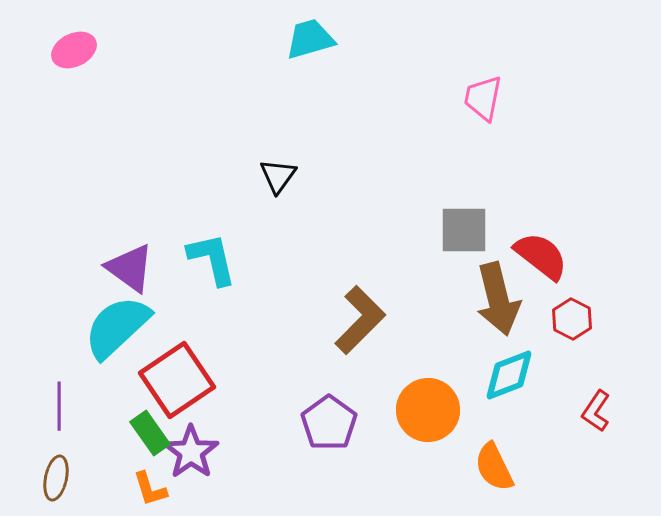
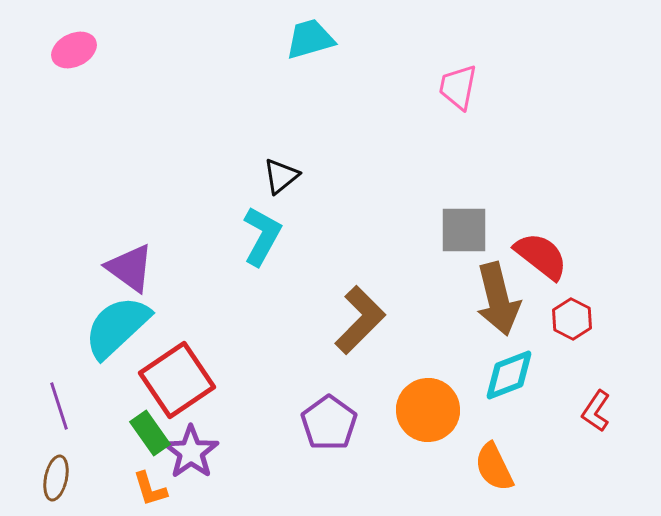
pink trapezoid: moved 25 px left, 11 px up
black triangle: moved 3 px right; rotated 15 degrees clockwise
cyan L-shape: moved 50 px right, 23 px up; rotated 42 degrees clockwise
purple line: rotated 18 degrees counterclockwise
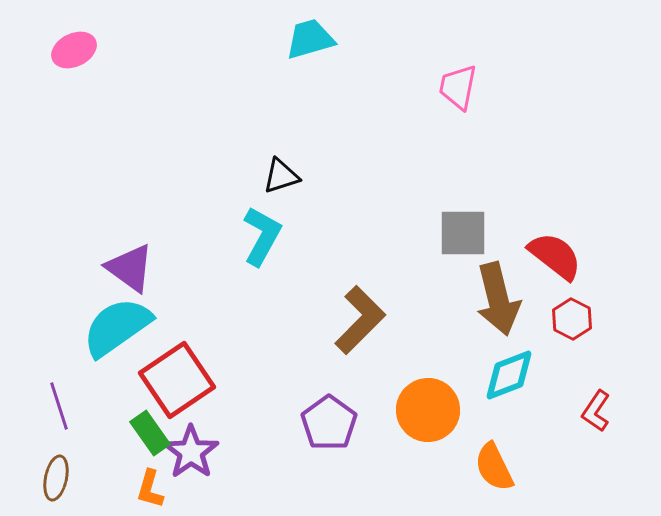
black triangle: rotated 21 degrees clockwise
gray square: moved 1 px left, 3 px down
red semicircle: moved 14 px right
cyan semicircle: rotated 8 degrees clockwise
orange L-shape: rotated 33 degrees clockwise
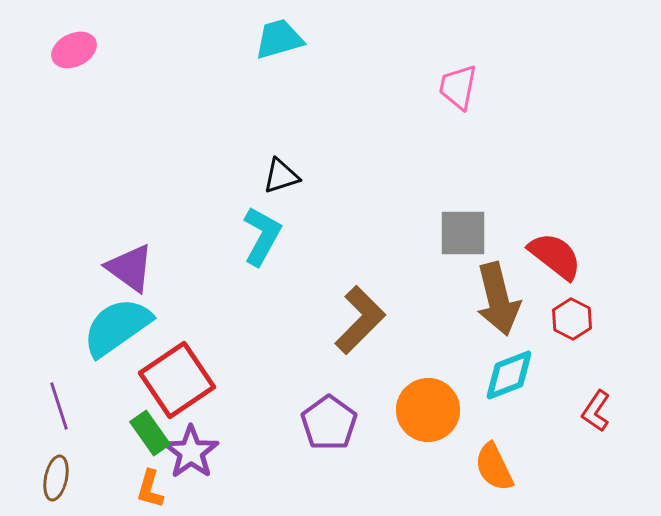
cyan trapezoid: moved 31 px left
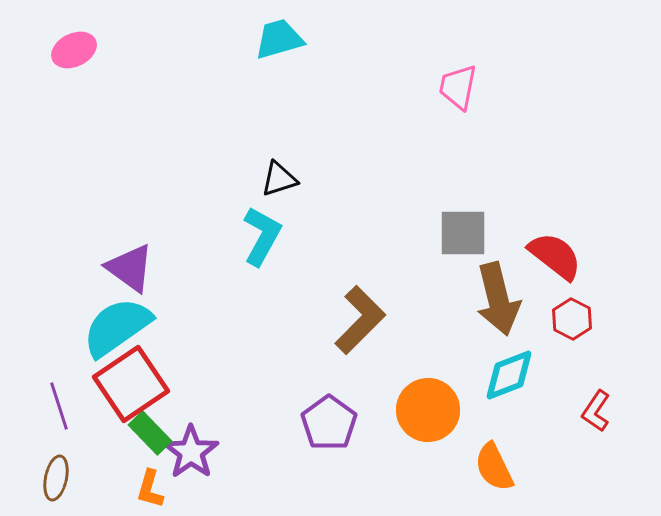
black triangle: moved 2 px left, 3 px down
red square: moved 46 px left, 4 px down
green rectangle: rotated 9 degrees counterclockwise
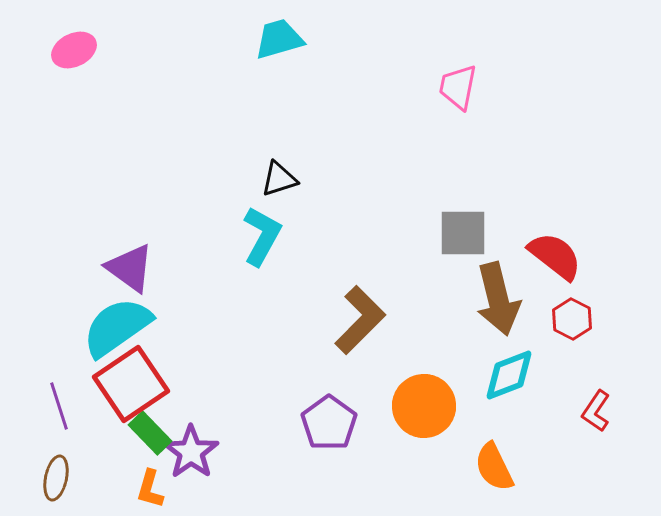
orange circle: moved 4 px left, 4 px up
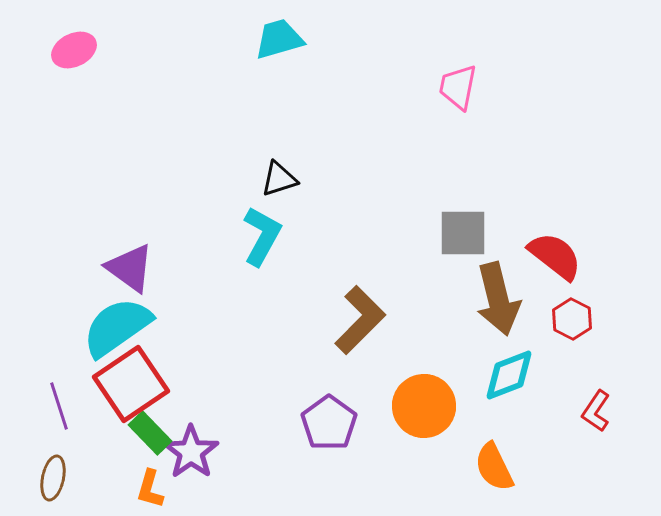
brown ellipse: moved 3 px left
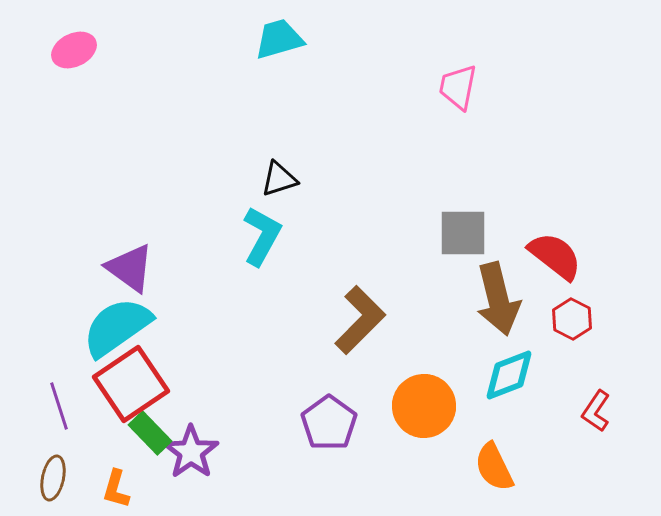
orange L-shape: moved 34 px left
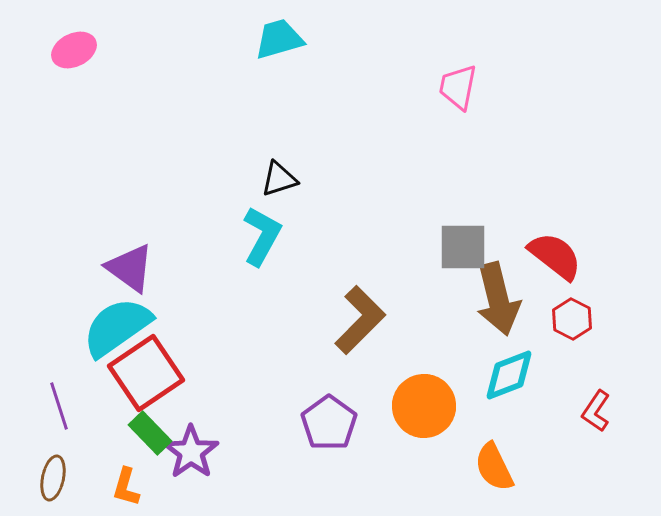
gray square: moved 14 px down
red square: moved 15 px right, 11 px up
orange L-shape: moved 10 px right, 2 px up
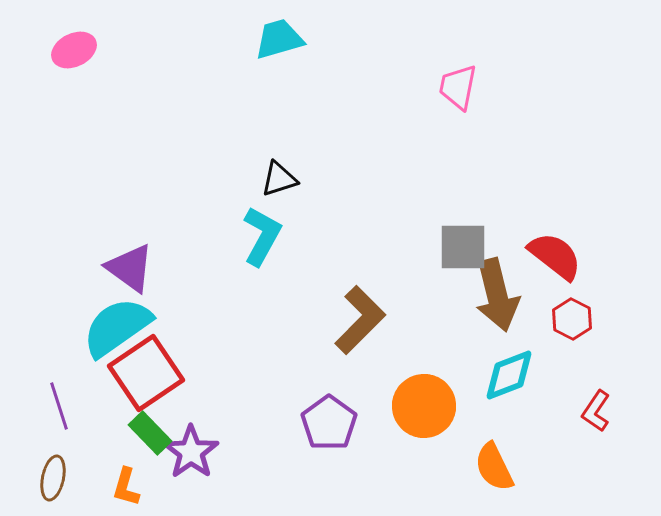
brown arrow: moved 1 px left, 4 px up
